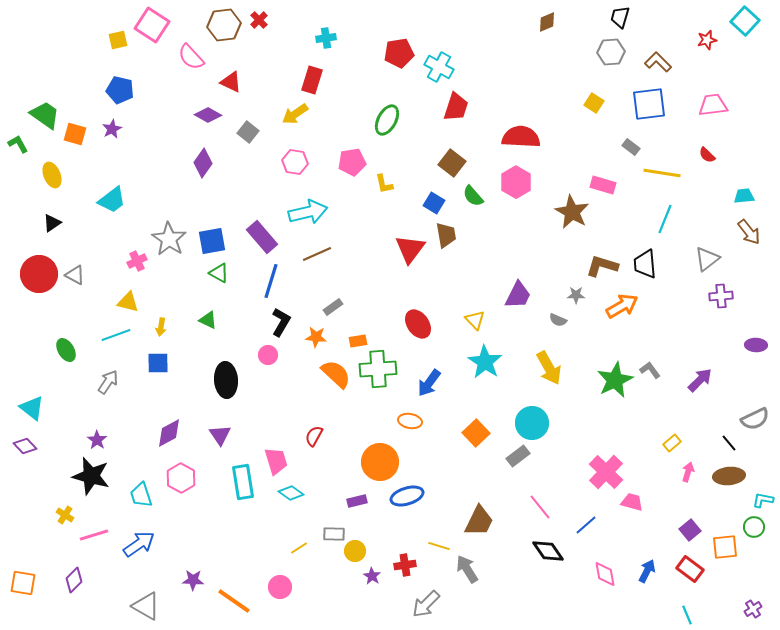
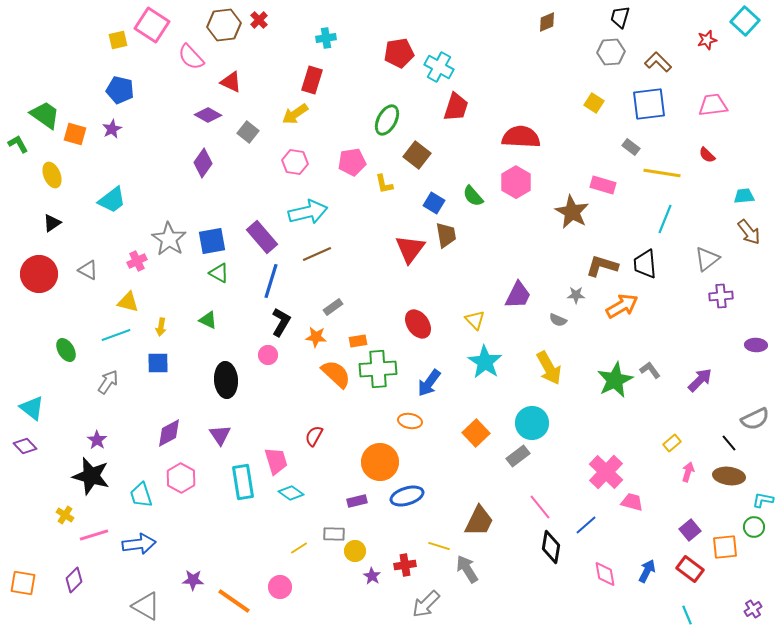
brown square at (452, 163): moved 35 px left, 8 px up
gray triangle at (75, 275): moved 13 px right, 5 px up
brown ellipse at (729, 476): rotated 12 degrees clockwise
blue arrow at (139, 544): rotated 28 degrees clockwise
black diamond at (548, 551): moved 3 px right, 4 px up; rotated 44 degrees clockwise
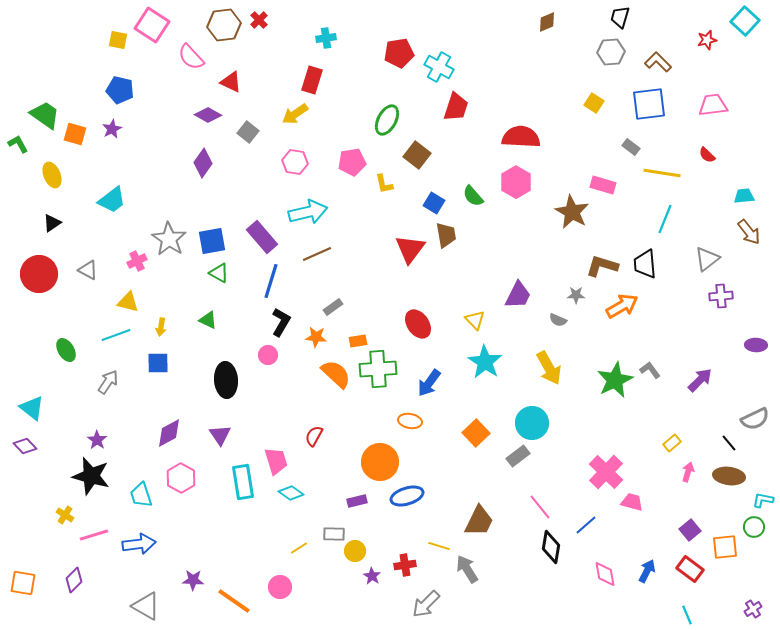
yellow square at (118, 40): rotated 24 degrees clockwise
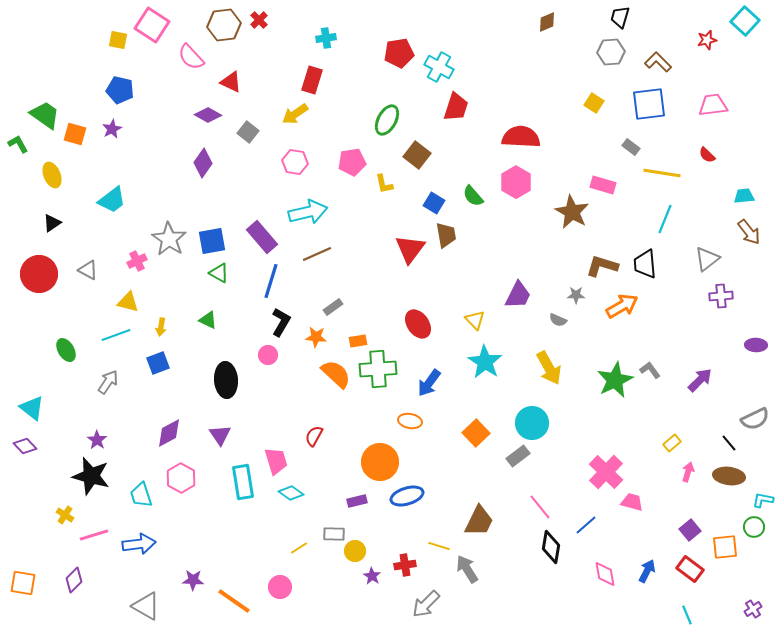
blue square at (158, 363): rotated 20 degrees counterclockwise
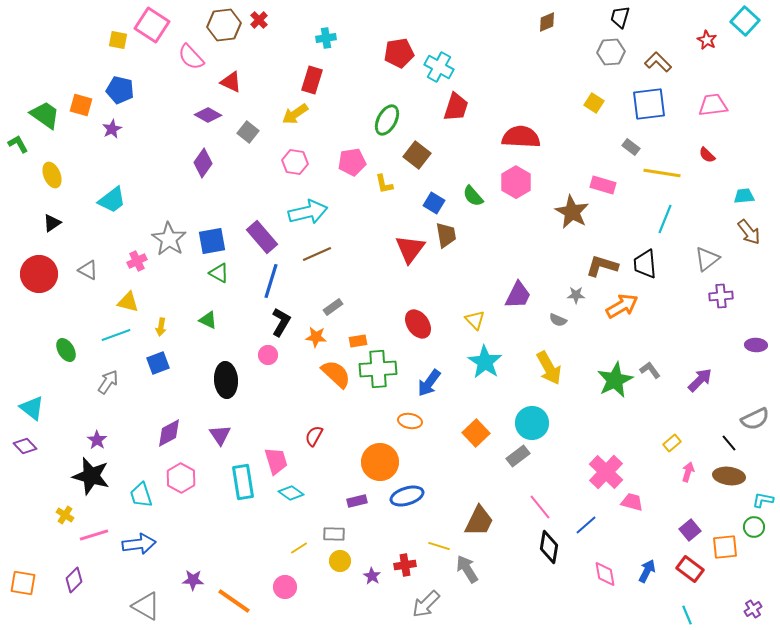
red star at (707, 40): rotated 30 degrees counterclockwise
orange square at (75, 134): moved 6 px right, 29 px up
black diamond at (551, 547): moved 2 px left
yellow circle at (355, 551): moved 15 px left, 10 px down
pink circle at (280, 587): moved 5 px right
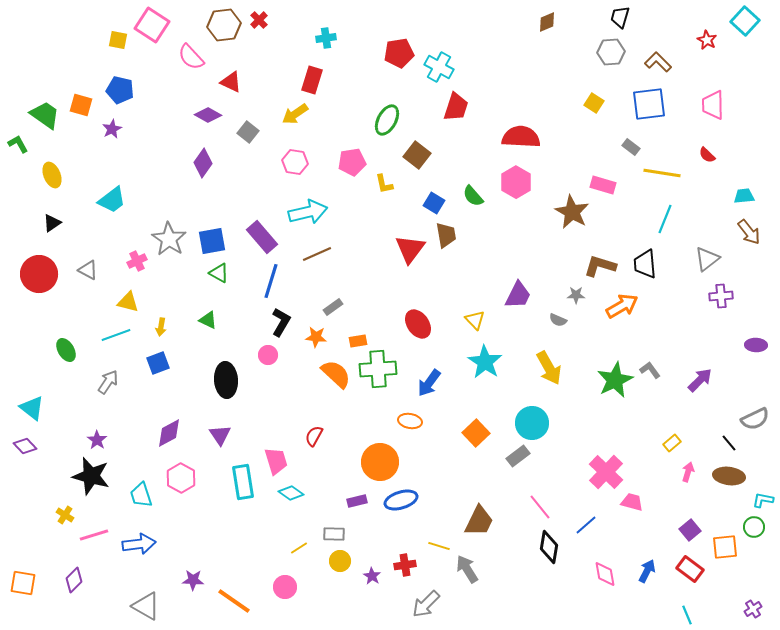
pink trapezoid at (713, 105): rotated 84 degrees counterclockwise
brown L-shape at (602, 266): moved 2 px left
blue ellipse at (407, 496): moved 6 px left, 4 px down
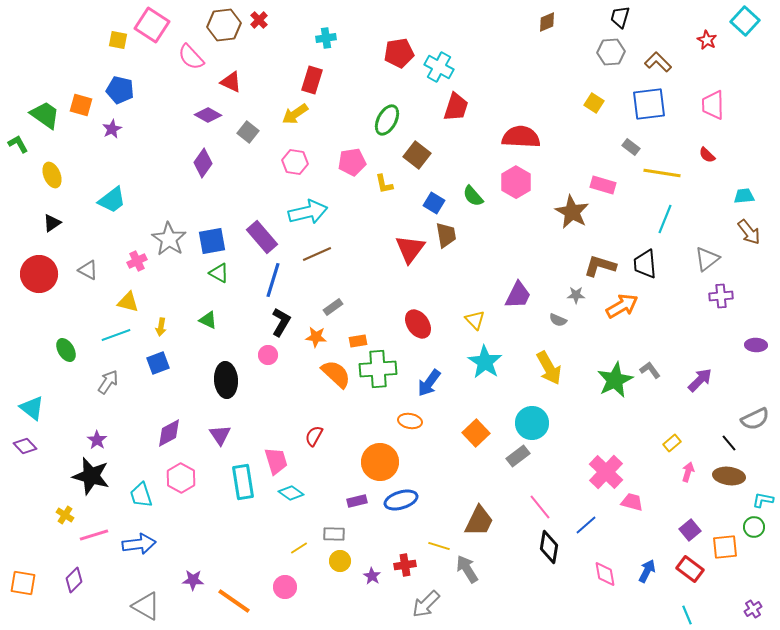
blue line at (271, 281): moved 2 px right, 1 px up
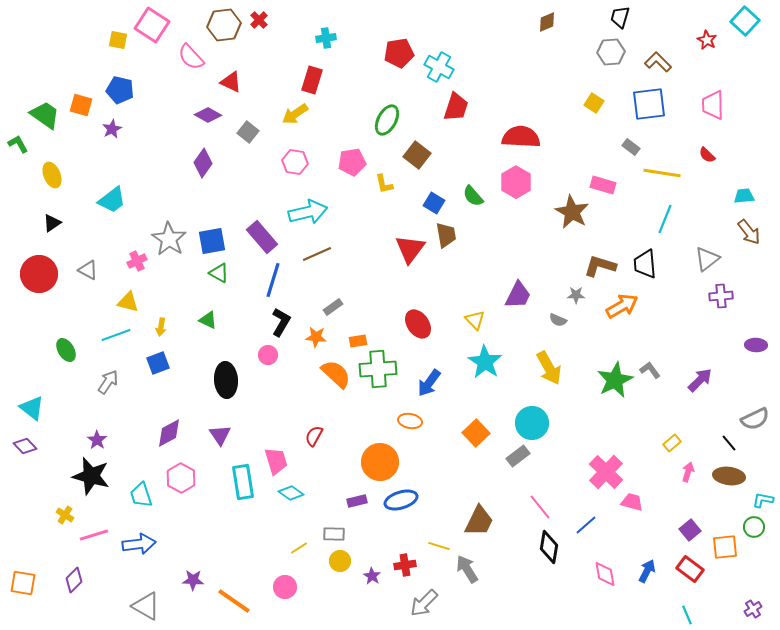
gray arrow at (426, 604): moved 2 px left, 1 px up
